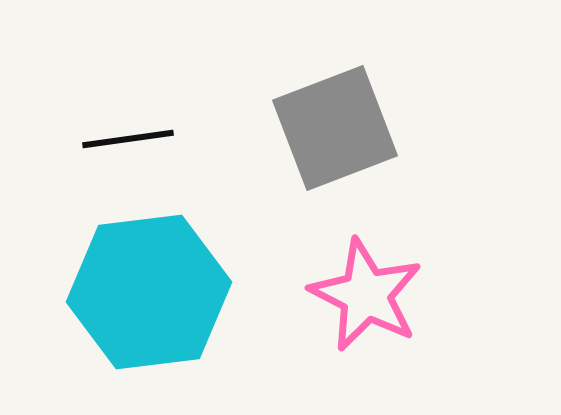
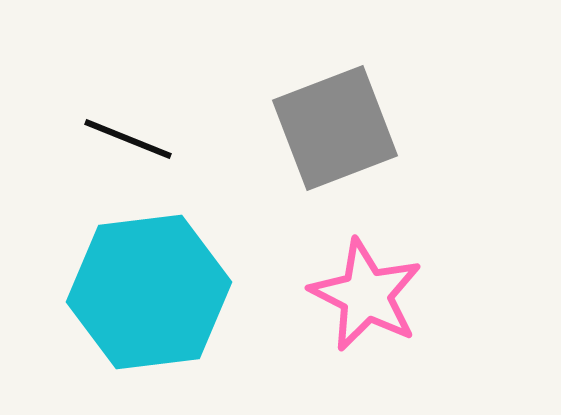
black line: rotated 30 degrees clockwise
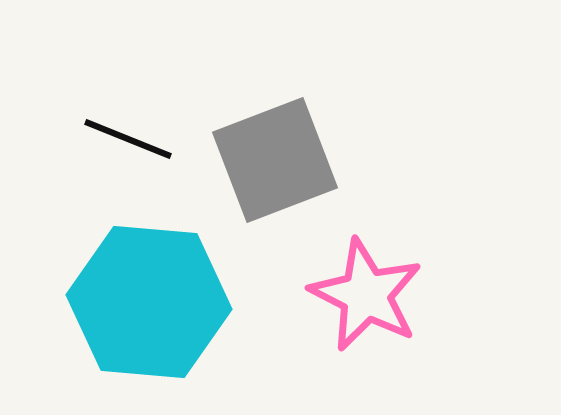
gray square: moved 60 px left, 32 px down
cyan hexagon: moved 10 px down; rotated 12 degrees clockwise
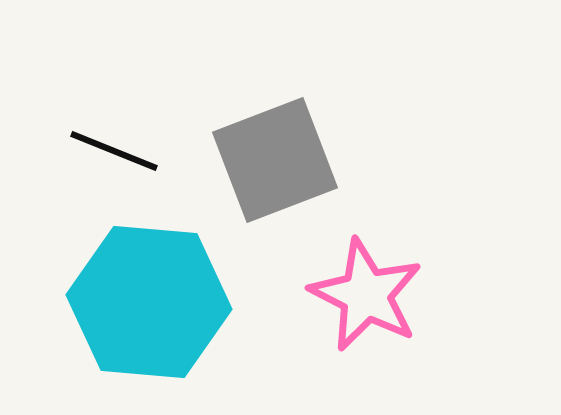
black line: moved 14 px left, 12 px down
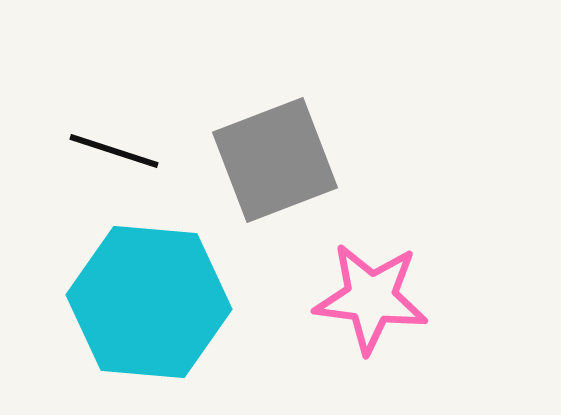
black line: rotated 4 degrees counterclockwise
pink star: moved 5 px right, 3 px down; rotated 20 degrees counterclockwise
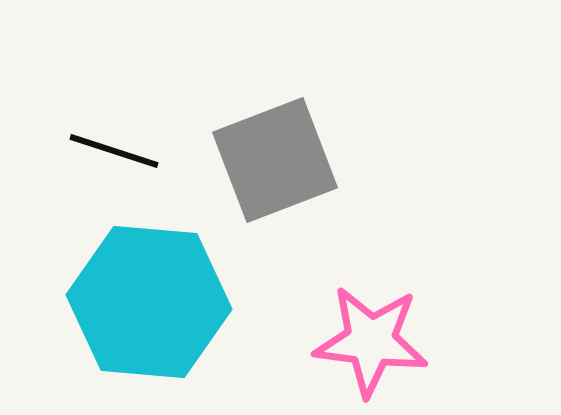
pink star: moved 43 px down
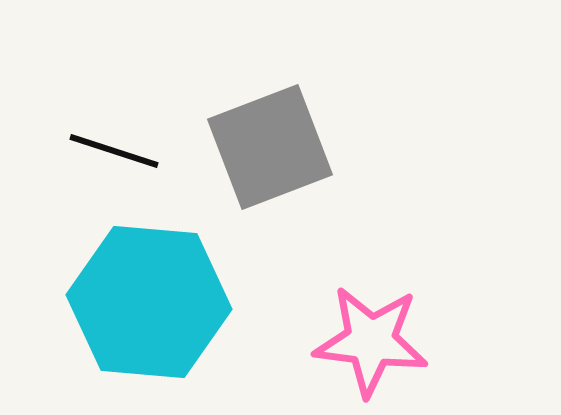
gray square: moved 5 px left, 13 px up
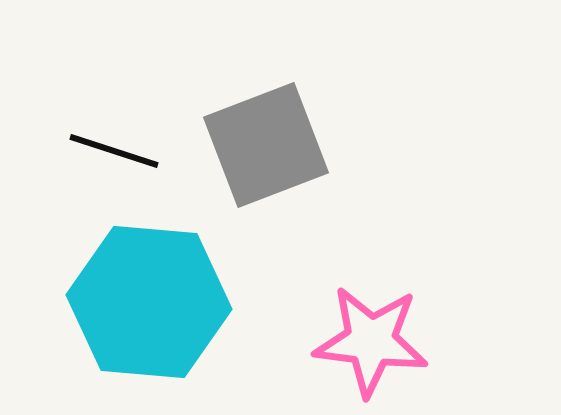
gray square: moved 4 px left, 2 px up
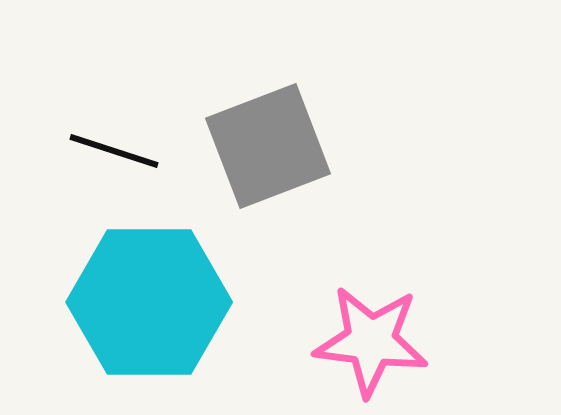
gray square: moved 2 px right, 1 px down
cyan hexagon: rotated 5 degrees counterclockwise
